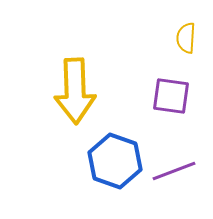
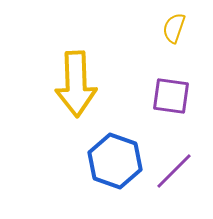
yellow semicircle: moved 12 px left, 10 px up; rotated 16 degrees clockwise
yellow arrow: moved 1 px right, 7 px up
purple line: rotated 24 degrees counterclockwise
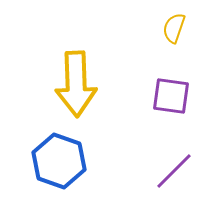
blue hexagon: moved 56 px left
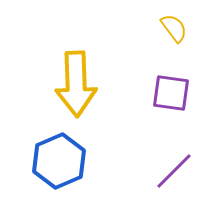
yellow semicircle: rotated 124 degrees clockwise
purple square: moved 3 px up
blue hexagon: rotated 18 degrees clockwise
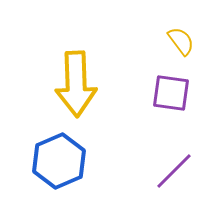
yellow semicircle: moved 7 px right, 13 px down
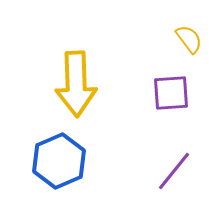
yellow semicircle: moved 8 px right, 2 px up
purple square: rotated 12 degrees counterclockwise
purple line: rotated 6 degrees counterclockwise
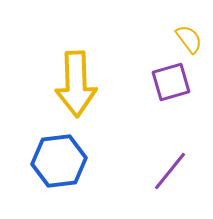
purple square: moved 11 px up; rotated 12 degrees counterclockwise
blue hexagon: rotated 16 degrees clockwise
purple line: moved 4 px left
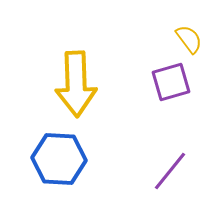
blue hexagon: moved 2 px up; rotated 10 degrees clockwise
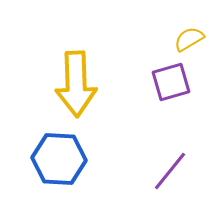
yellow semicircle: rotated 84 degrees counterclockwise
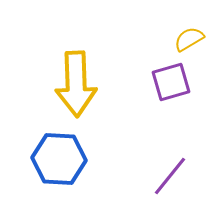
purple line: moved 5 px down
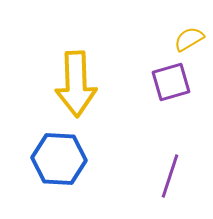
purple line: rotated 21 degrees counterclockwise
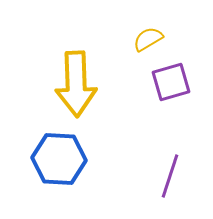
yellow semicircle: moved 41 px left
